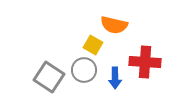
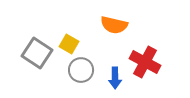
yellow square: moved 24 px left, 1 px up
red cross: rotated 24 degrees clockwise
gray circle: moved 3 px left
gray square: moved 12 px left, 24 px up
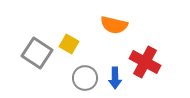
gray circle: moved 4 px right, 8 px down
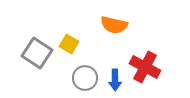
red cross: moved 5 px down
blue arrow: moved 2 px down
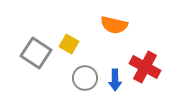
gray square: moved 1 px left
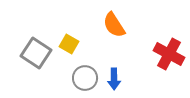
orange semicircle: rotated 44 degrees clockwise
red cross: moved 24 px right, 13 px up
blue arrow: moved 1 px left, 1 px up
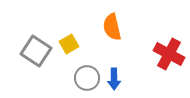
orange semicircle: moved 2 px left, 2 px down; rotated 20 degrees clockwise
yellow square: rotated 30 degrees clockwise
gray square: moved 2 px up
gray circle: moved 2 px right
